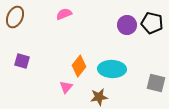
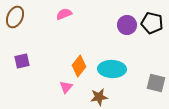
purple square: rotated 28 degrees counterclockwise
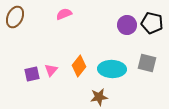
purple square: moved 10 px right, 13 px down
gray square: moved 9 px left, 20 px up
pink triangle: moved 15 px left, 17 px up
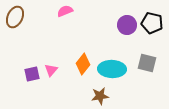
pink semicircle: moved 1 px right, 3 px up
orange diamond: moved 4 px right, 2 px up
brown star: moved 1 px right, 1 px up
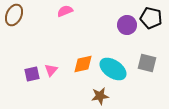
brown ellipse: moved 1 px left, 2 px up
black pentagon: moved 1 px left, 5 px up
orange diamond: rotated 40 degrees clockwise
cyan ellipse: moved 1 px right; rotated 32 degrees clockwise
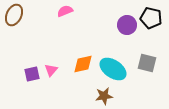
brown star: moved 4 px right
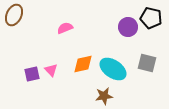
pink semicircle: moved 17 px down
purple circle: moved 1 px right, 2 px down
pink triangle: rotated 24 degrees counterclockwise
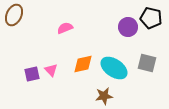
cyan ellipse: moved 1 px right, 1 px up
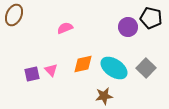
gray square: moved 1 px left, 5 px down; rotated 30 degrees clockwise
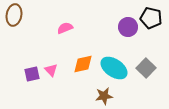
brown ellipse: rotated 15 degrees counterclockwise
